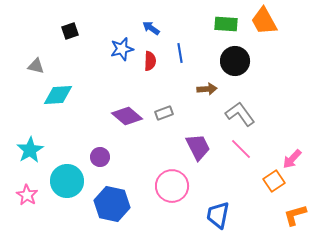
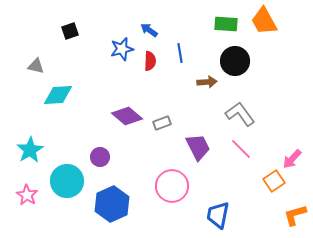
blue arrow: moved 2 px left, 2 px down
brown arrow: moved 7 px up
gray rectangle: moved 2 px left, 10 px down
blue hexagon: rotated 24 degrees clockwise
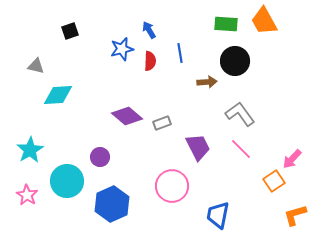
blue arrow: rotated 24 degrees clockwise
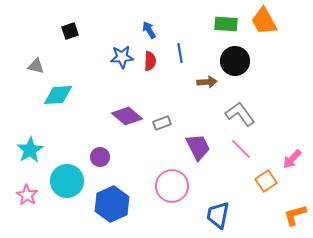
blue star: moved 8 px down; rotated 10 degrees clockwise
orange square: moved 8 px left
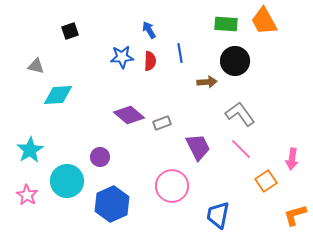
purple diamond: moved 2 px right, 1 px up
pink arrow: rotated 35 degrees counterclockwise
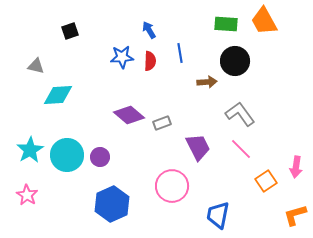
pink arrow: moved 4 px right, 8 px down
cyan circle: moved 26 px up
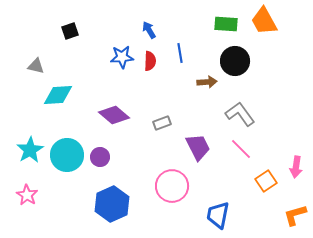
purple diamond: moved 15 px left
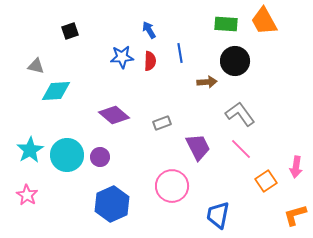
cyan diamond: moved 2 px left, 4 px up
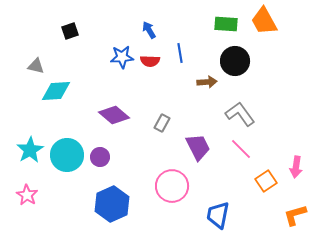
red semicircle: rotated 90 degrees clockwise
gray rectangle: rotated 42 degrees counterclockwise
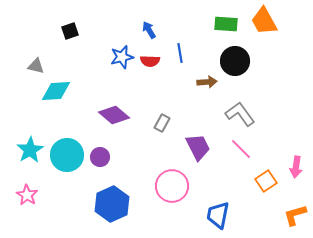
blue star: rotated 10 degrees counterclockwise
